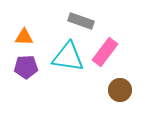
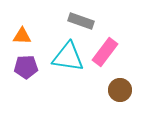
orange triangle: moved 2 px left, 1 px up
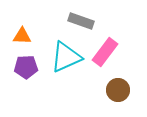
cyan triangle: moved 2 px left; rotated 32 degrees counterclockwise
brown circle: moved 2 px left
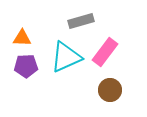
gray rectangle: rotated 35 degrees counterclockwise
orange triangle: moved 2 px down
purple pentagon: moved 1 px up
brown circle: moved 8 px left
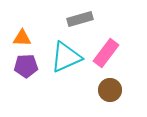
gray rectangle: moved 1 px left, 2 px up
pink rectangle: moved 1 px right, 1 px down
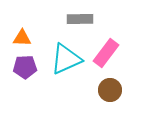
gray rectangle: rotated 15 degrees clockwise
cyan triangle: moved 2 px down
purple pentagon: moved 1 px left, 1 px down
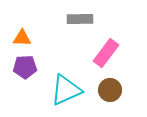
cyan triangle: moved 31 px down
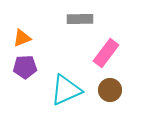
orange triangle: rotated 24 degrees counterclockwise
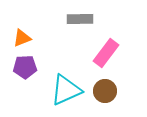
brown circle: moved 5 px left, 1 px down
